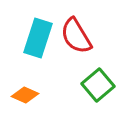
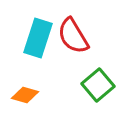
red semicircle: moved 3 px left
orange diamond: rotated 8 degrees counterclockwise
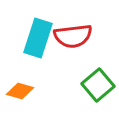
red semicircle: rotated 66 degrees counterclockwise
orange diamond: moved 5 px left, 4 px up
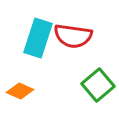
red semicircle: rotated 15 degrees clockwise
orange diamond: rotated 8 degrees clockwise
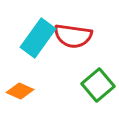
cyan rectangle: rotated 18 degrees clockwise
